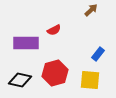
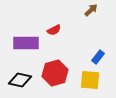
blue rectangle: moved 3 px down
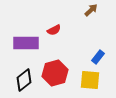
black diamond: moved 4 px right; rotated 50 degrees counterclockwise
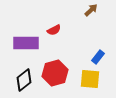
yellow square: moved 1 px up
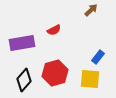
purple rectangle: moved 4 px left; rotated 10 degrees counterclockwise
black diamond: rotated 10 degrees counterclockwise
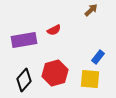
purple rectangle: moved 2 px right, 3 px up
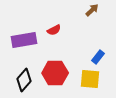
brown arrow: moved 1 px right
red hexagon: rotated 15 degrees clockwise
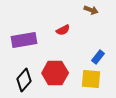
brown arrow: moved 1 px left; rotated 64 degrees clockwise
red semicircle: moved 9 px right
yellow square: moved 1 px right
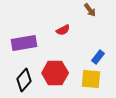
brown arrow: moved 1 px left; rotated 32 degrees clockwise
purple rectangle: moved 3 px down
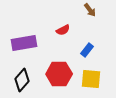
blue rectangle: moved 11 px left, 7 px up
red hexagon: moved 4 px right, 1 px down
black diamond: moved 2 px left
